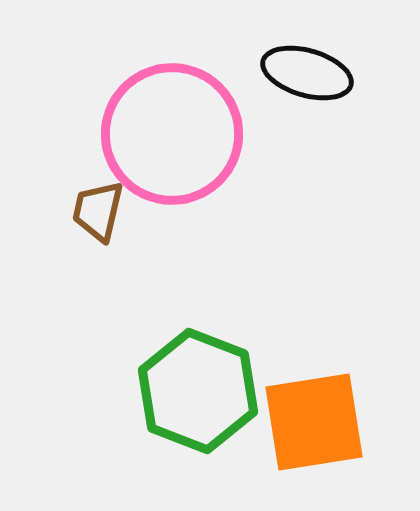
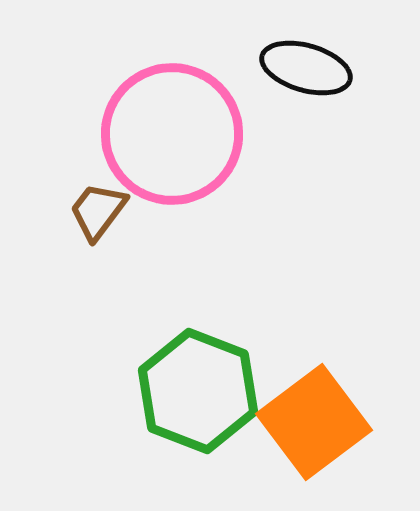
black ellipse: moved 1 px left, 5 px up
brown trapezoid: rotated 24 degrees clockwise
orange square: rotated 28 degrees counterclockwise
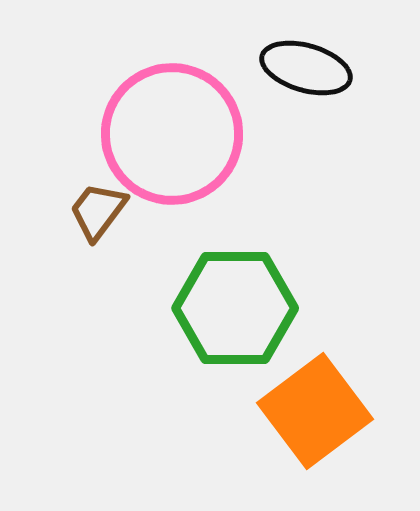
green hexagon: moved 37 px right, 83 px up; rotated 21 degrees counterclockwise
orange square: moved 1 px right, 11 px up
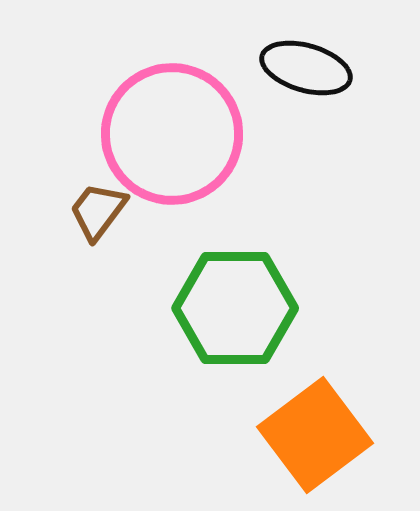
orange square: moved 24 px down
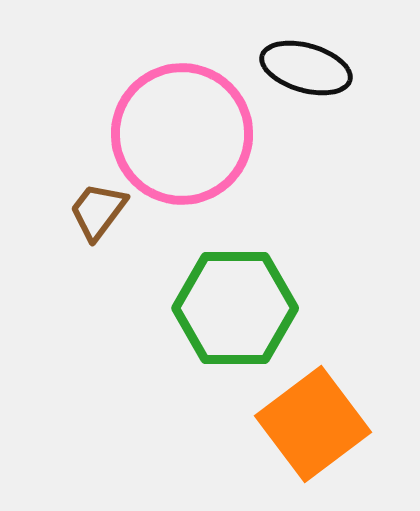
pink circle: moved 10 px right
orange square: moved 2 px left, 11 px up
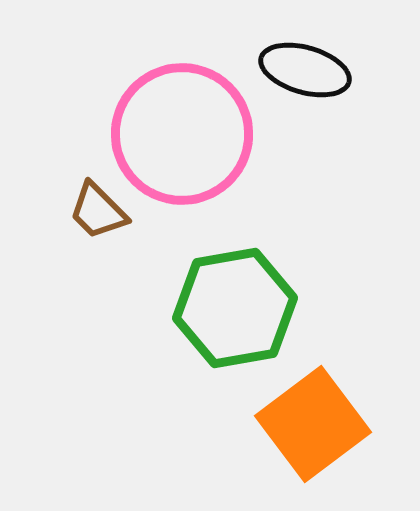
black ellipse: moved 1 px left, 2 px down
brown trapezoid: rotated 82 degrees counterclockwise
green hexagon: rotated 10 degrees counterclockwise
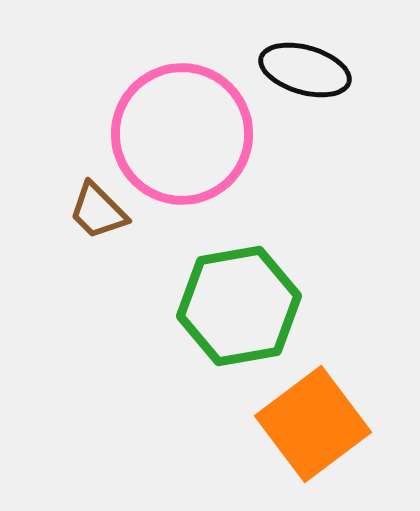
green hexagon: moved 4 px right, 2 px up
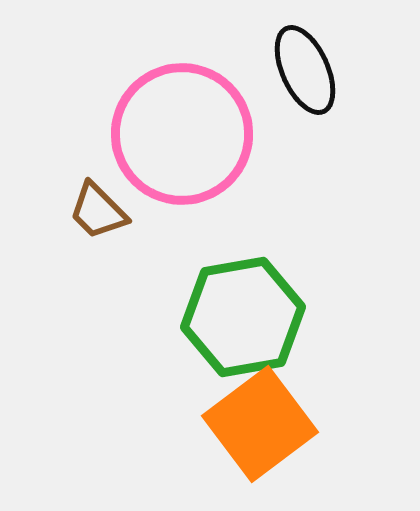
black ellipse: rotated 50 degrees clockwise
green hexagon: moved 4 px right, 11 px down
orange square: moved 53 px left
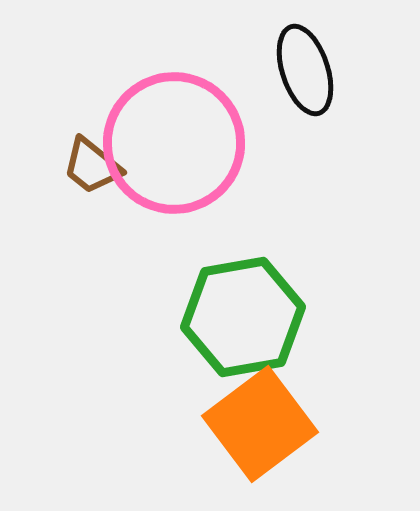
black ellipse: rotated 6 degrees clockwise
pink circle: moved 8 px left, 9 px down
brown trapezoid: moved 6 px left, 45 px up; rotated 6 degrees counterclockwise
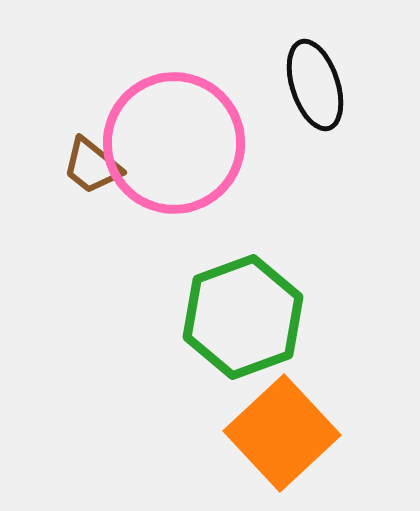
black ellipse: moved 10 px right, 15 px down
green hexagon: rotated 10 degrees counterclockwise
orange square: moved 22 px right, 9 px down; rotated 6 degrees counterclockwise
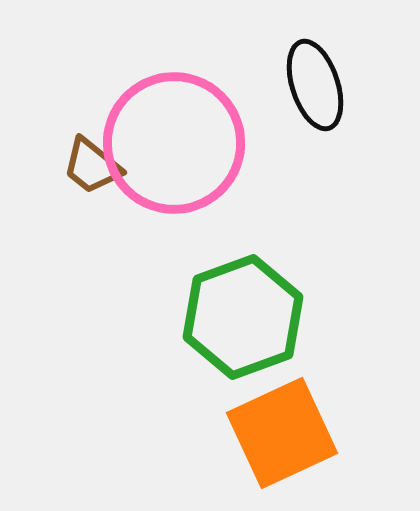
orange square: rotated 18 degrees clockwise
